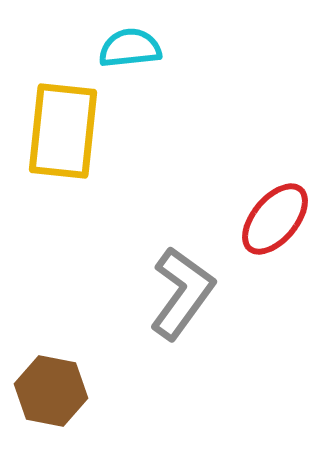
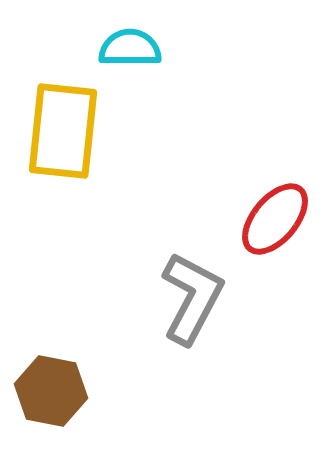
cyan semicircle: rotated 6 degrees clockwise
gray L-shape: moved 10 px right, 5 px down; rotated 8 degrees counterclockwise
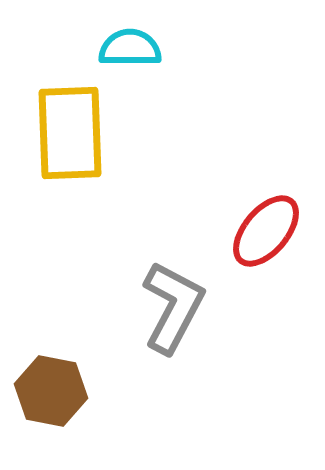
yellow rectangle: moved 7 px right, 2 px down; rotated 8 degrees counterclockwise
red ellipse: moved 9 px left, 12 px down
gray L-shape: moved 19 px left, 9 px down
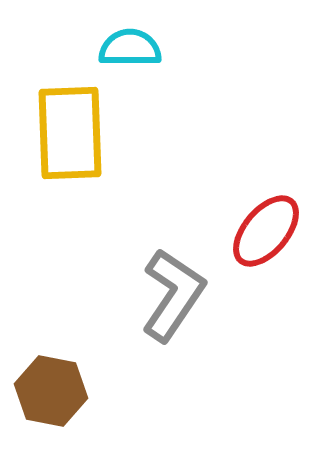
gray L-shape: moved 12 px up; rotated 6 degrees clockwise
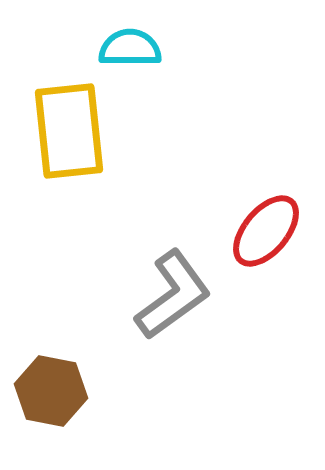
yellow rectangle: moved 1 px left, 2 px up; rotated 4 degrees counterclockwise
gray L-shape: rotated 20 degrees clockwise
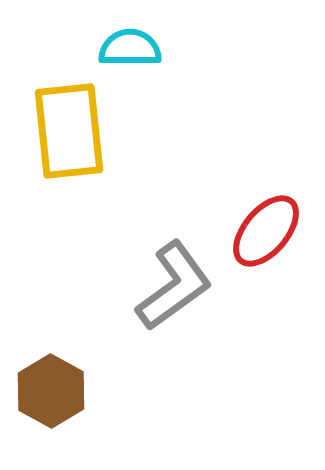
gray L-shape: moved 1 px right, 9 px up
brown hexagon: rotated 18 degrees clockwise
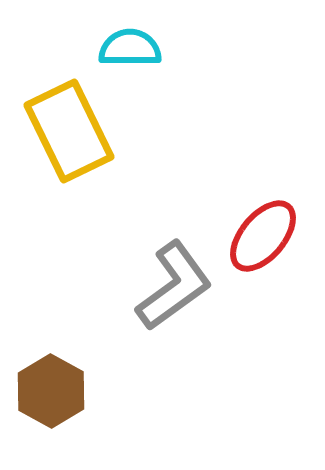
yellow rectangle: rotated 20 degrees counterclockwise
red ellipse: moved 3 px left, 5 px down
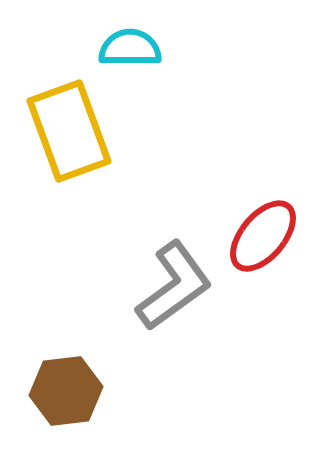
yellow rectangle: rotated 6 degrees clockwise
brown hexagon: moved 15 px right; rotated 24 degrees clockwise
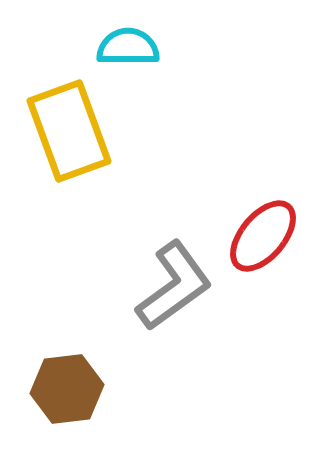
cyan semicircle: moved 2 px left, 1 px up
brown hexagon: moved 1 px right, 2 px up
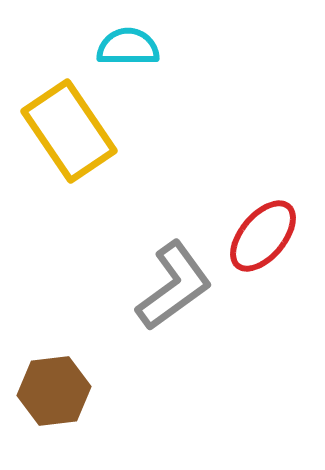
yellow rectangle: rotated 14 degrees counterclockwise
brown hexagon: moved 13 px left, 2 px down
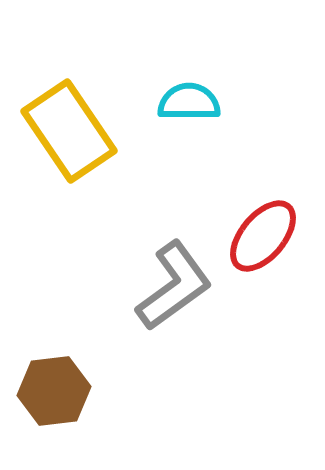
cyan semicircle: moved 61 px right, 55 px down
